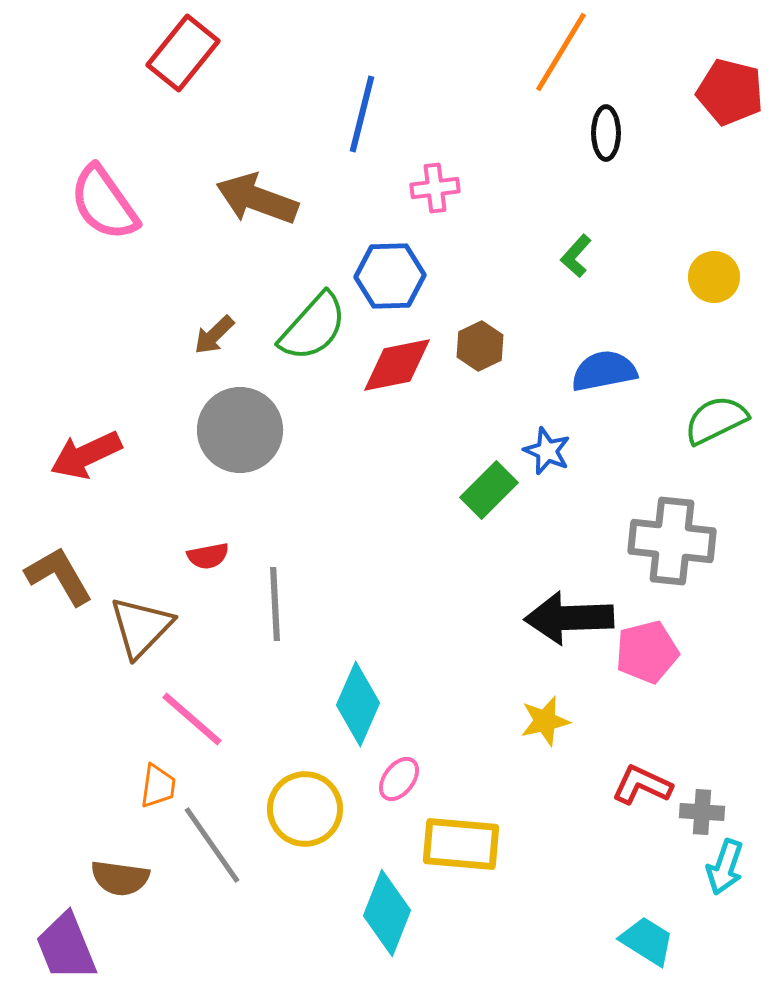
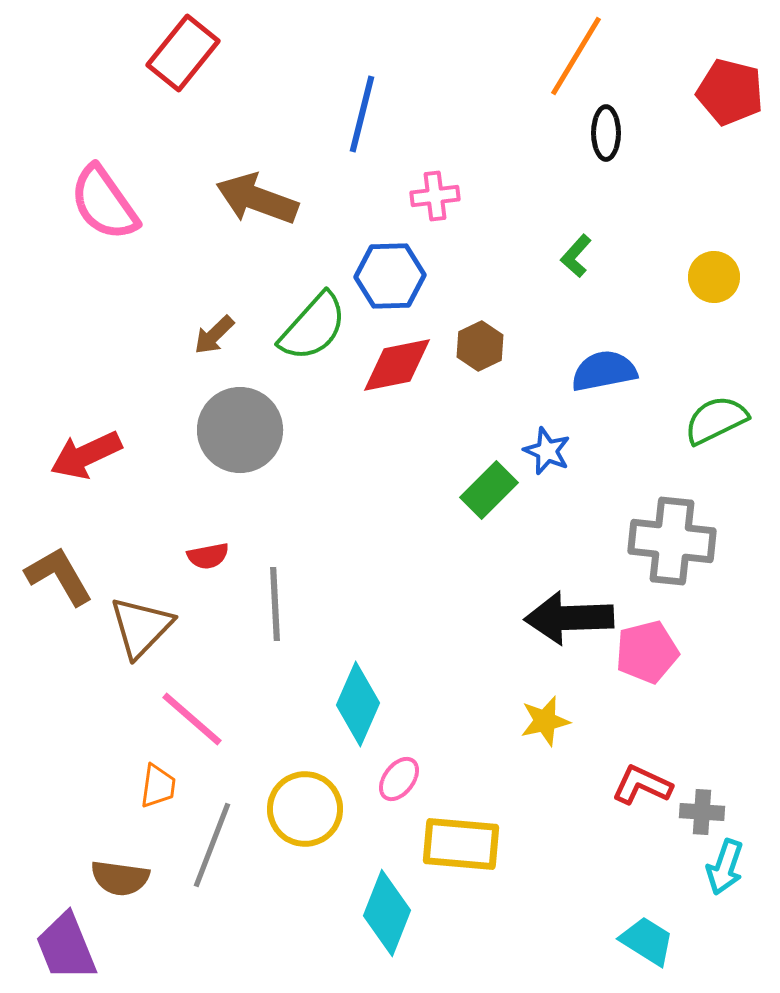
orange line at (561, 52): moved 15 px right, 4 px down
pink cross at (435, 188): moved 8 px down
gray line at (212, 845): rotated 56 degrees clockwise
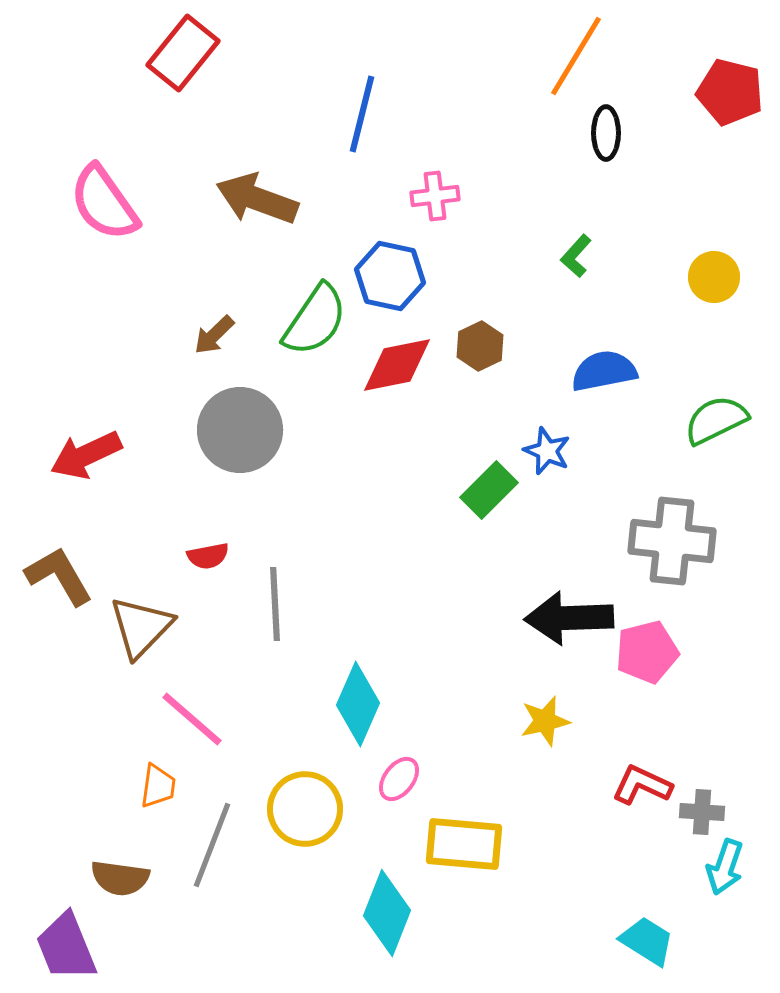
blue hexagon at (390, 276): rotated 14 degrees clockwise
green semicircle at (313, 327): moved 2 px right, 7 px up; rotated 8 degrees counterclockwise
yellow rectangle at (461, 844): moved 3 px right
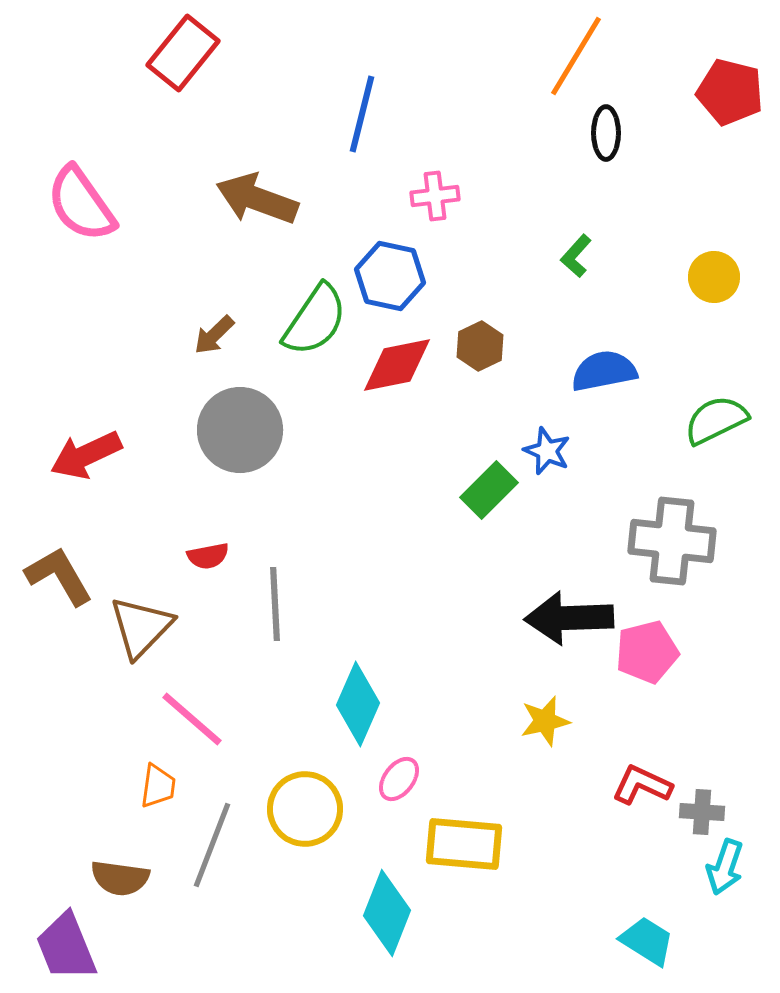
pink semicircle at (104, 203): moved 23 px left, 1 px down
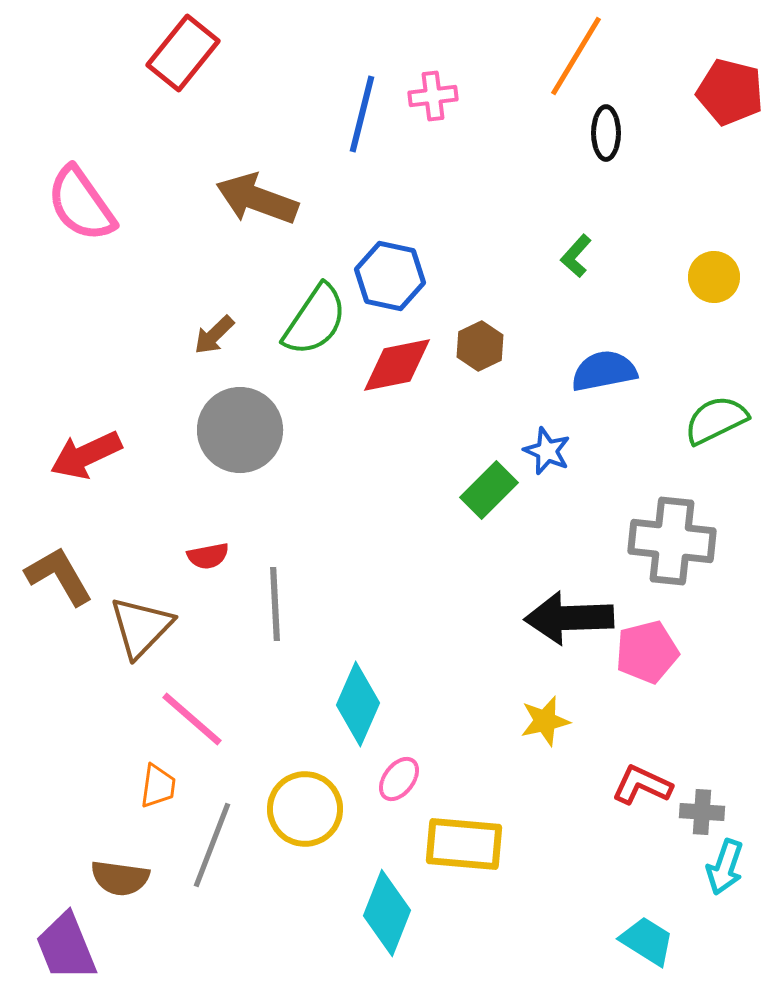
pink cross at (435, 196): moved 2 px left, 100 px up
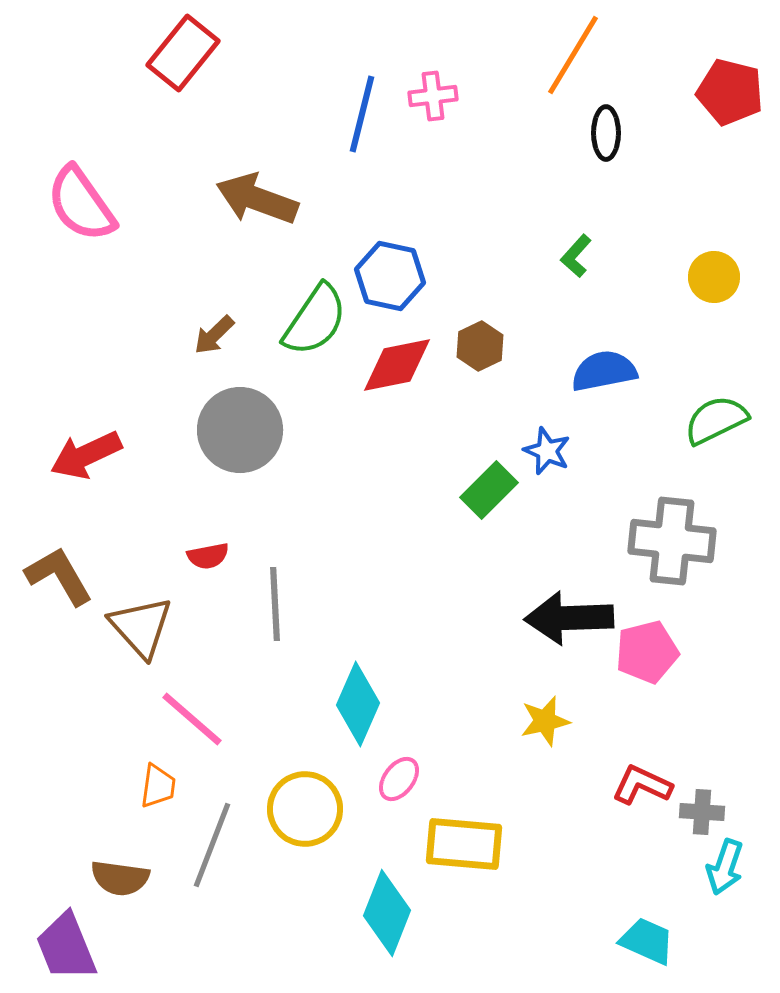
orange line at (576, 56): moved 3 px left, 1 px up
brown triangle at (141, 627): rotated 26 degrees counterclockwise
cyan trapezoid at (647, 941): rotated 8 degrees counterclockwise
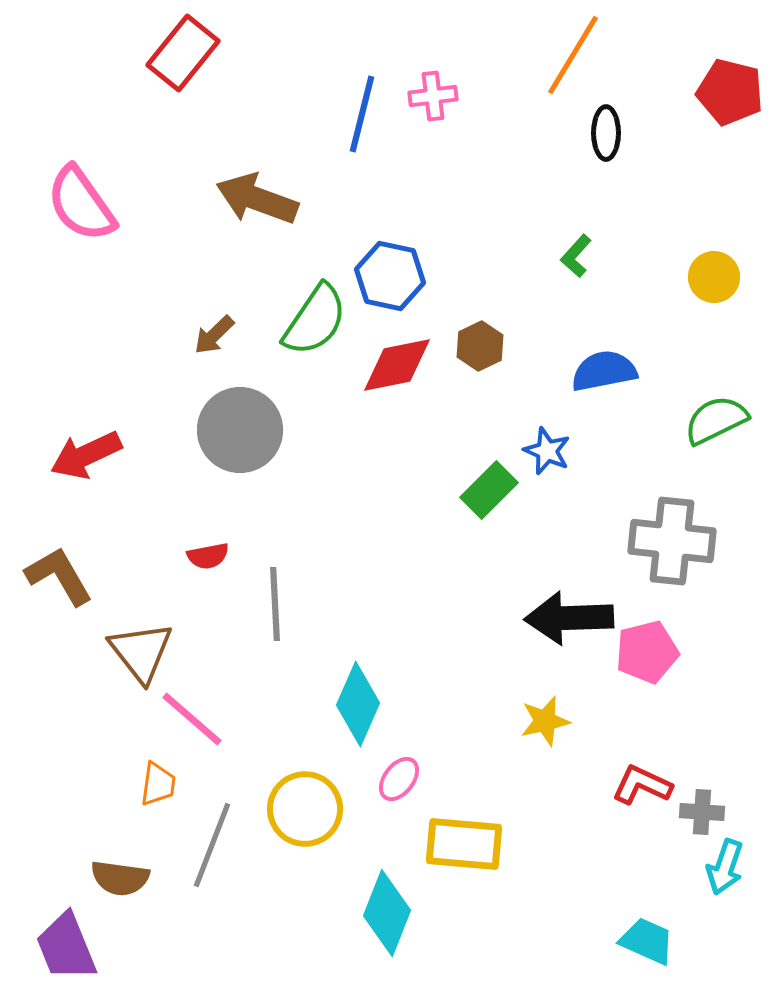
brown triangle at (141, 627): moved 25 px down; rotated 4 degrees clockwise
orange trapezoid at (158, 786): moved 2 px up
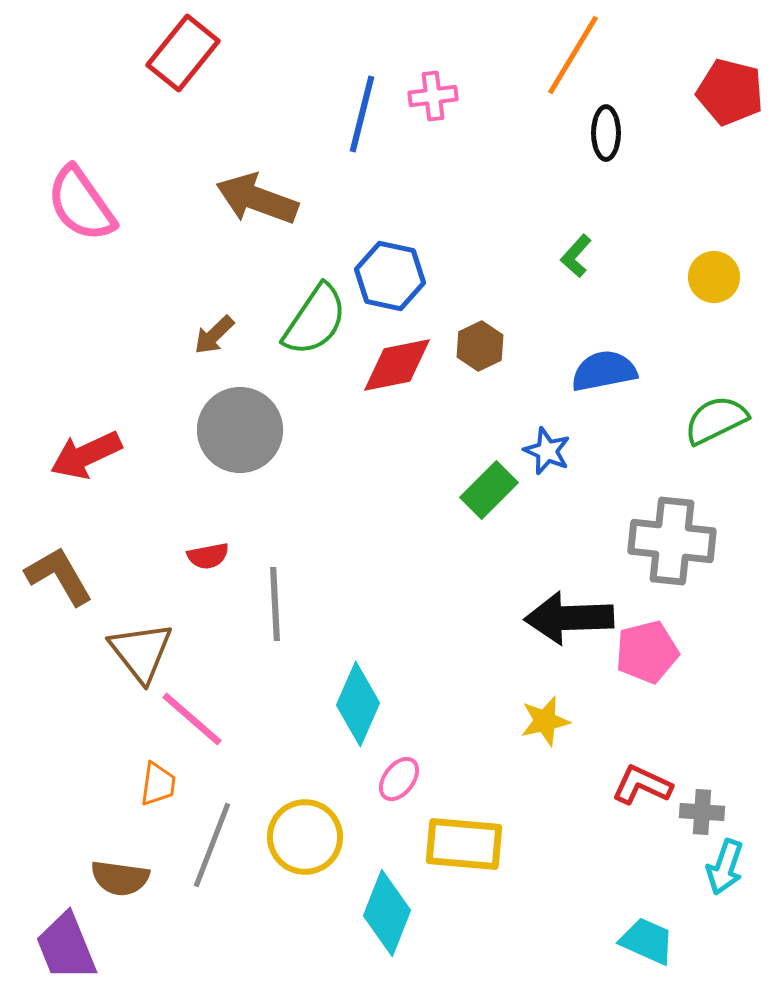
yellow circle at (305, 809): moved 28 px down
